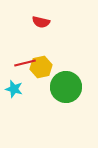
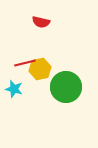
yellow hexagon: moved 1 px left, 2 px down
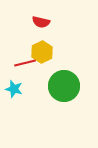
yellow hexagon: moved 2 px right, 17 px up; rotated 15 degrees counterclockwise
green circle: moved 2 px left, 1 px up
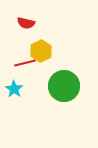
red semicircle: moved 15 px left, 1 px down
yellow hexagon: moved 1 px left, 1 px up
cyan star: rotated 18 degrees clockwise
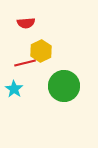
red semicircle: rotated 18 degrees counterclockwise
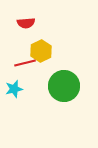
cyan star: rotated 24 degrees clockwise
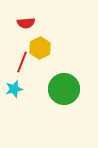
yellow hexagon: moved 1 px left, 3 px up
red line: moved 3 px left, 1 px up; rotated 55 degrees counterclockwise
green circle: moved 3 px down
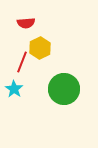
cyan star: rotated 24 degrees counterclockwise
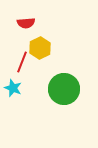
cyan star: moved 1 px left, 1 px up; rotated 12 degrees counterclockwise
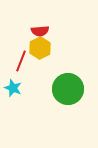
red semicircle: moved 14 px right, 8 px down
red line: moved 1 px left, 1 px up
green circle: moved 4 px right
